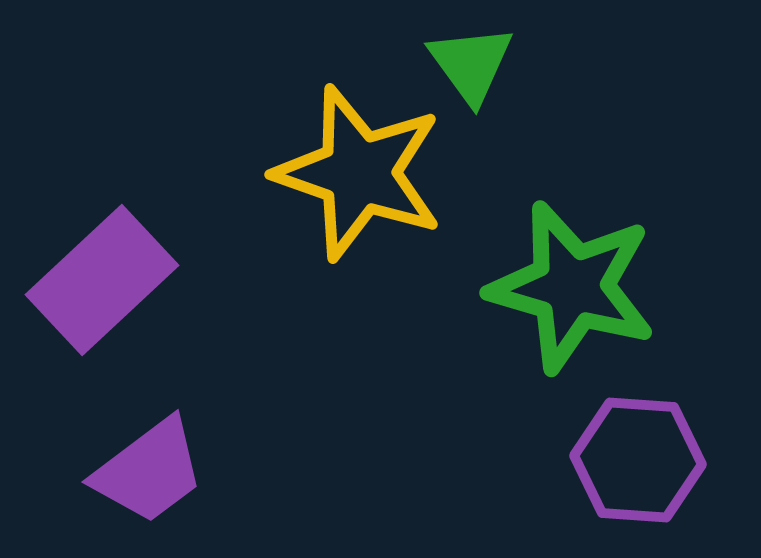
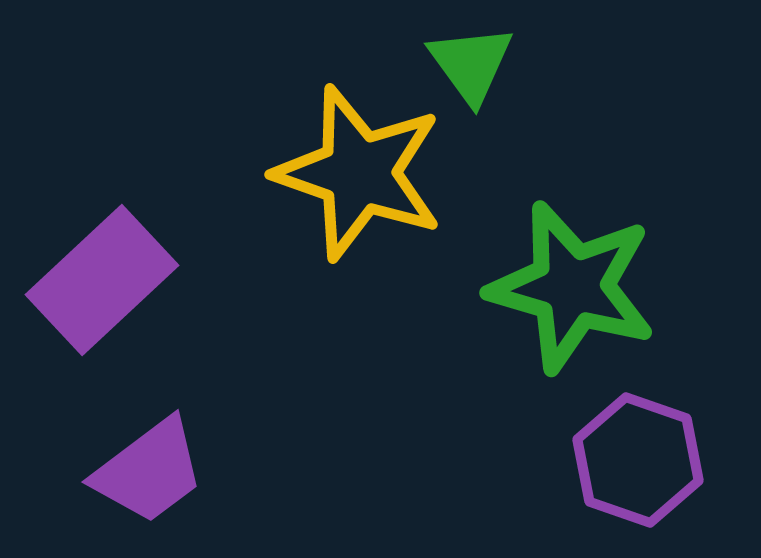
purple hexagon: rotated 15 degrees clockwise
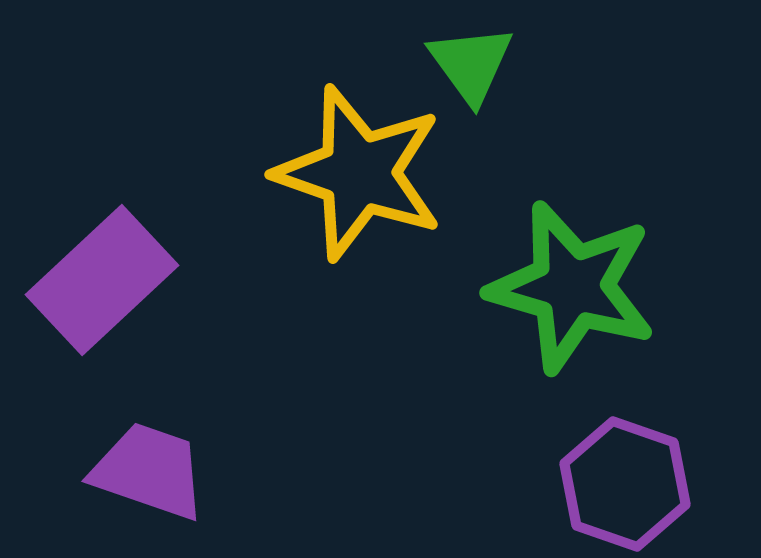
purple hexagon: moved 13 px left, 24 px down
purple trapezoid: rotated 124 degrees counterclockwise
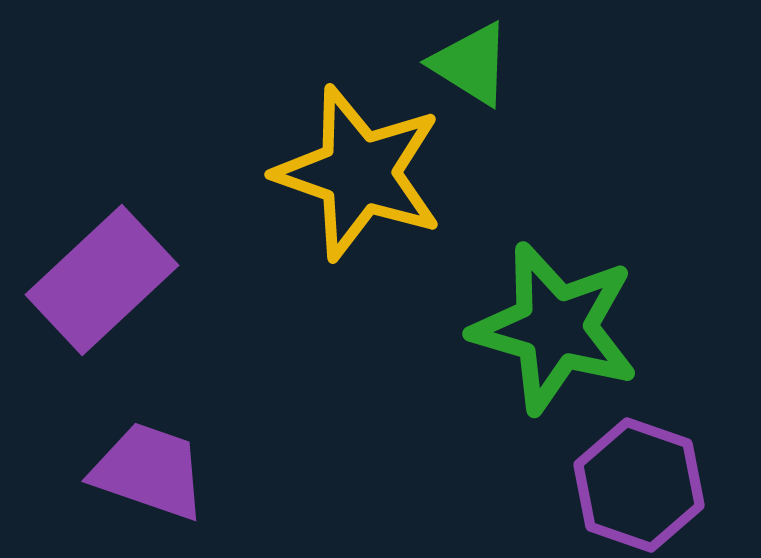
green triangle: rotated 22 degrees counterclockwise
green star: moved 17 px left, 41 px down
purple hexagon: moved 14 px right, 1 px down
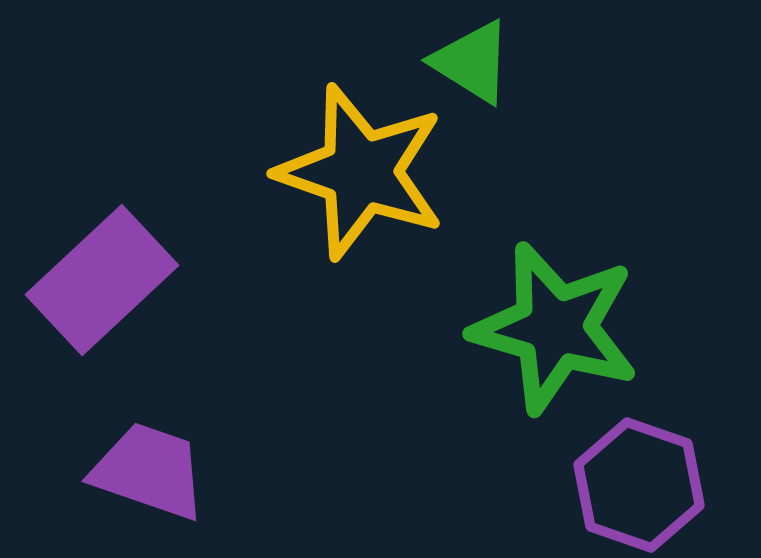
green triangle: moved 1 px right, 2 px up
yellow star: moved 2 px right, 1 px up
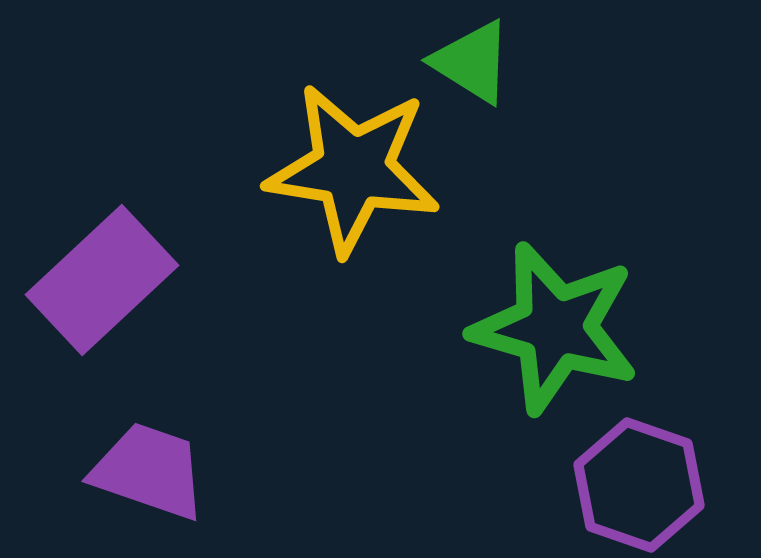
yellow star: moved 8 px left, 3 px up; rotated 10 degrees counterclockwise
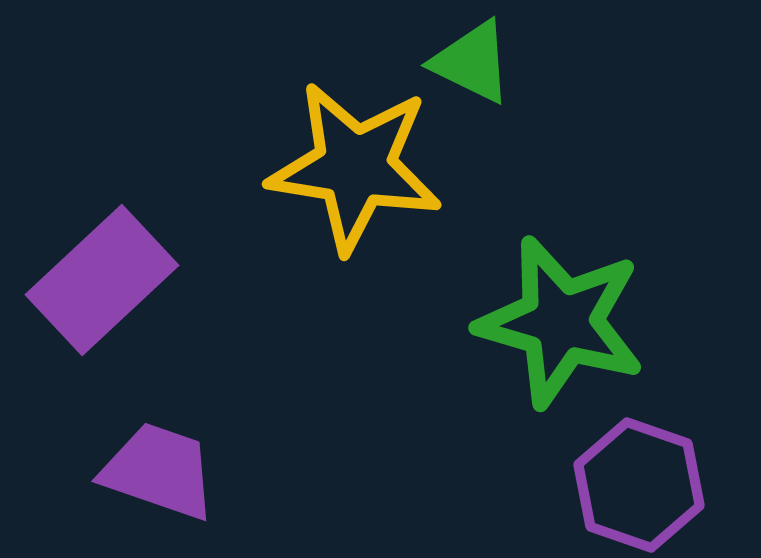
green triangle: rotated 6 degrees counterclockwise
yellow star: moved 2 px right, 2 px up
green star: moved 6 px right, 6 px up
purple trapezoid: moved 10 px right
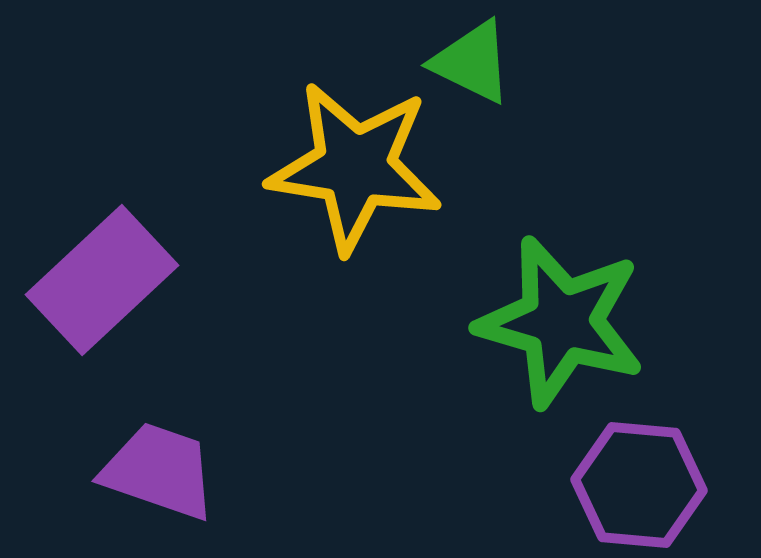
purple hexagon: rotated 14 degrees counterclockwise
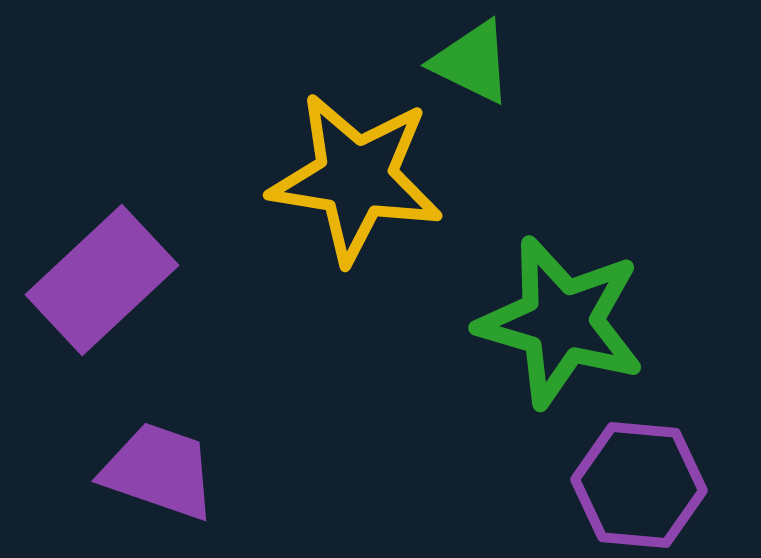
yellow star: moved 1 px right, 11 px down
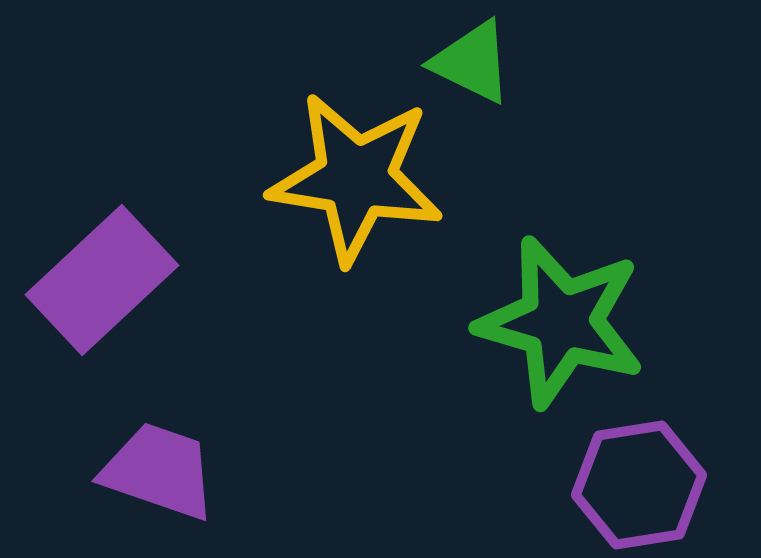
purple hexagon: rotated 14 degrees counterclockwise
